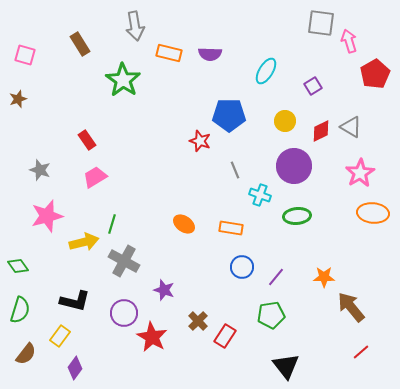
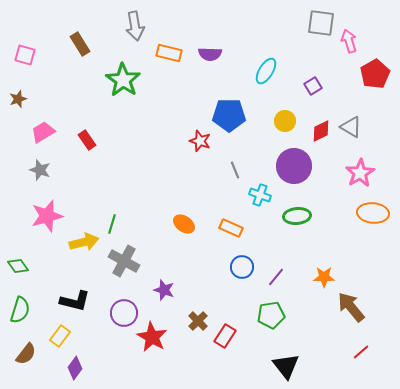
pink trapezoid at (95, 177): moved 52 px left, 45 px up
orange rectangle at (231, 228): rotated 15 degrees clockwise
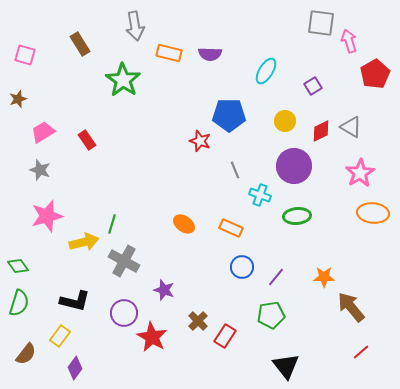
green semicircle at (20, 310): moved 1 px left, 7 px up
